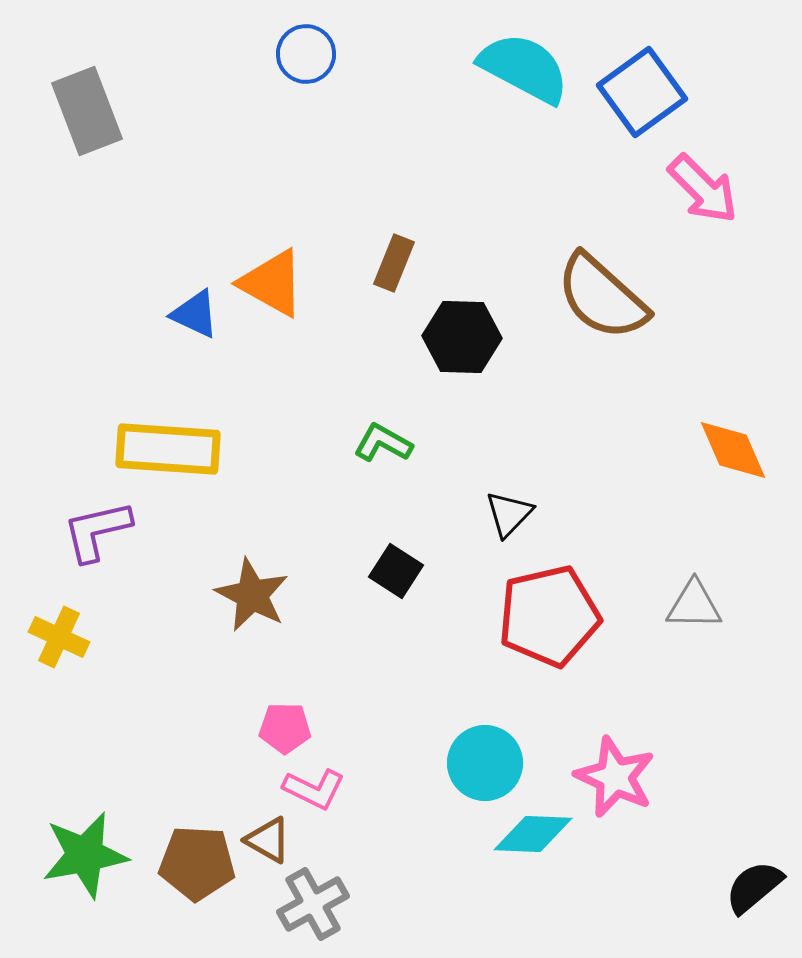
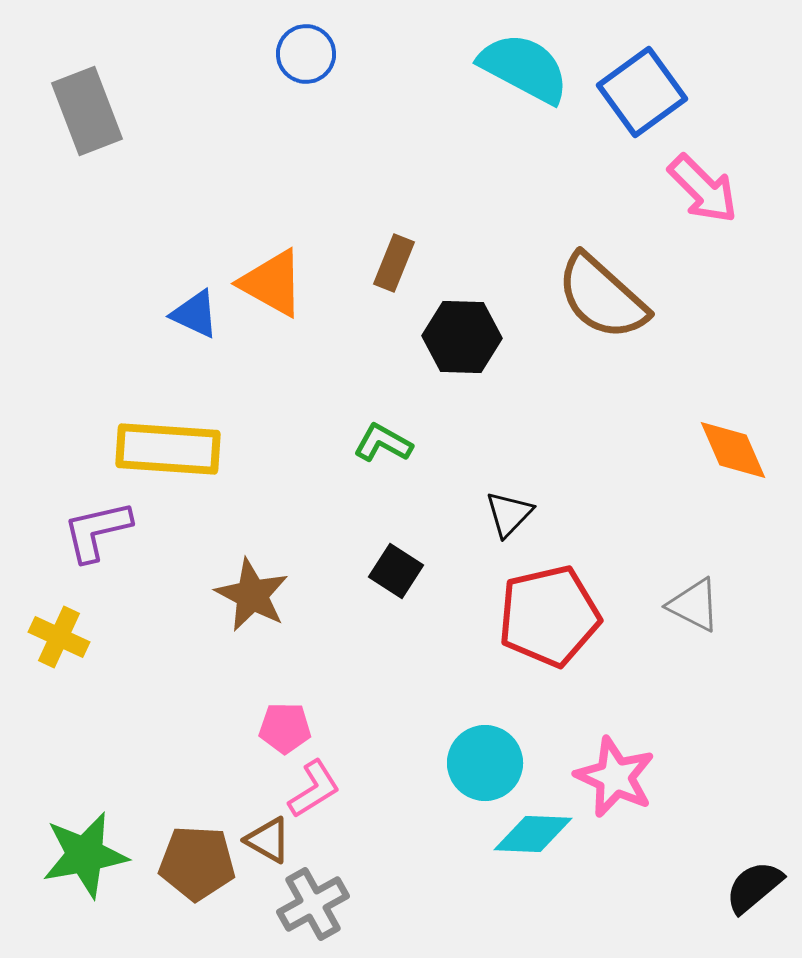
gray triangle: rotated 26 degrees clockwise
pink L-shape: rotated 58 degrees counterclockwise
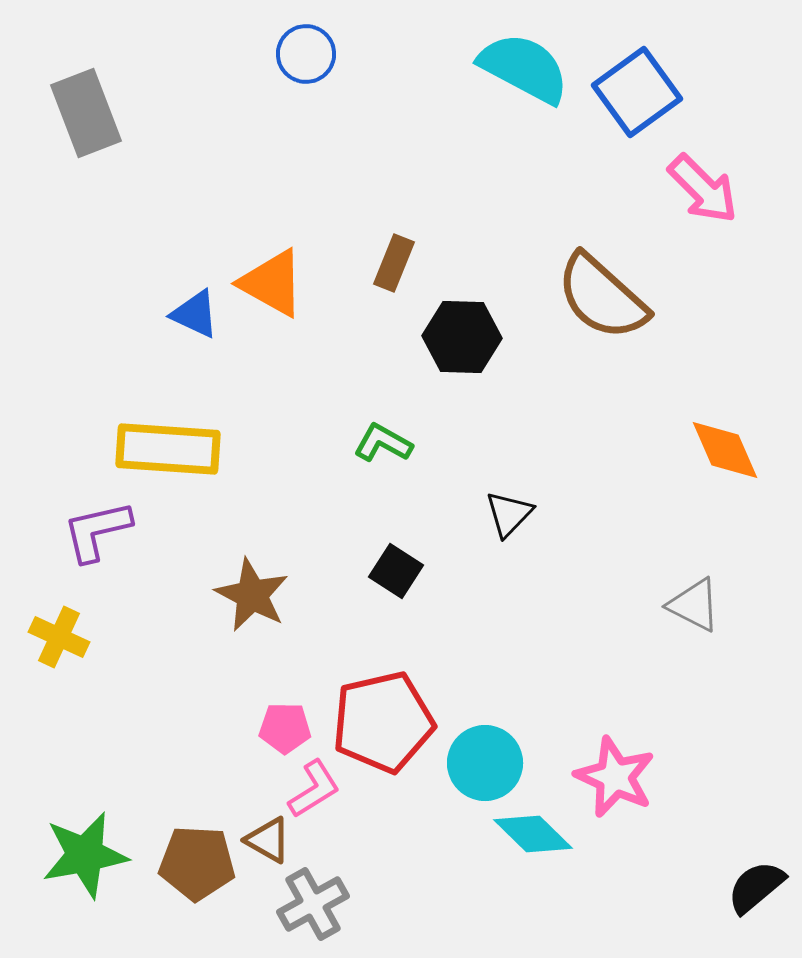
blue square: moved 5 px left
gray rectangle: moved 1 px left, 2 px down
orange diamond: moved 8 px left
red pentagon: moved 166 px left, 106 px down
cyan diamond: rotated 42 degrees clockwise
black semicircle: moved 2 px right
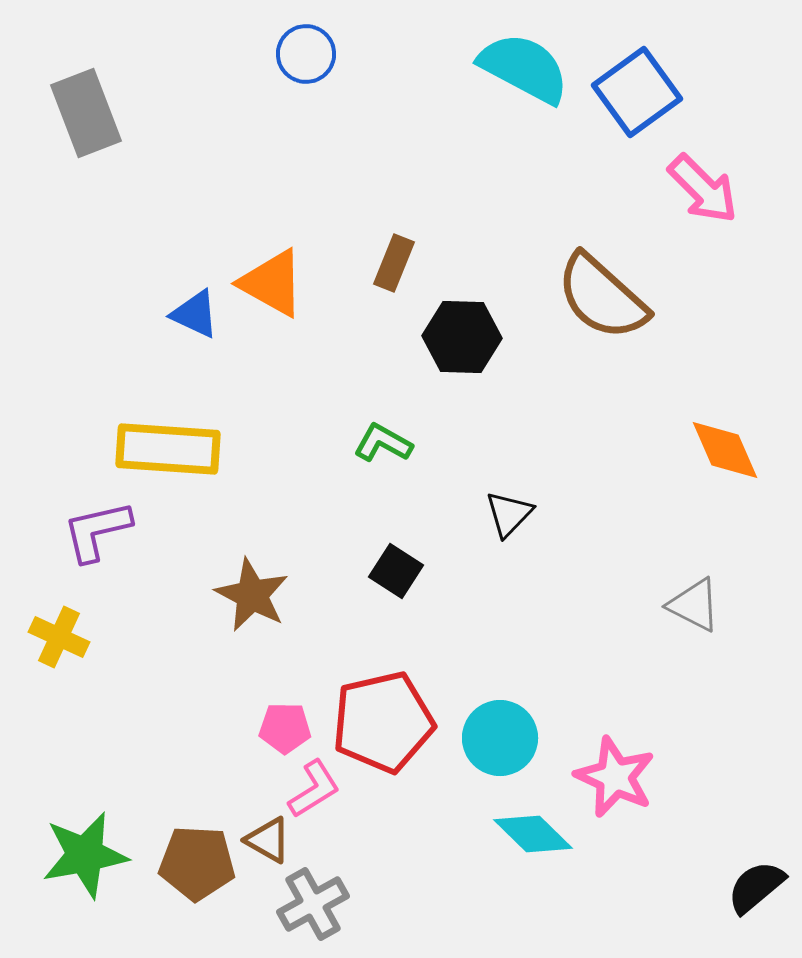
cyan circle: moved 15 px right, 25 px up
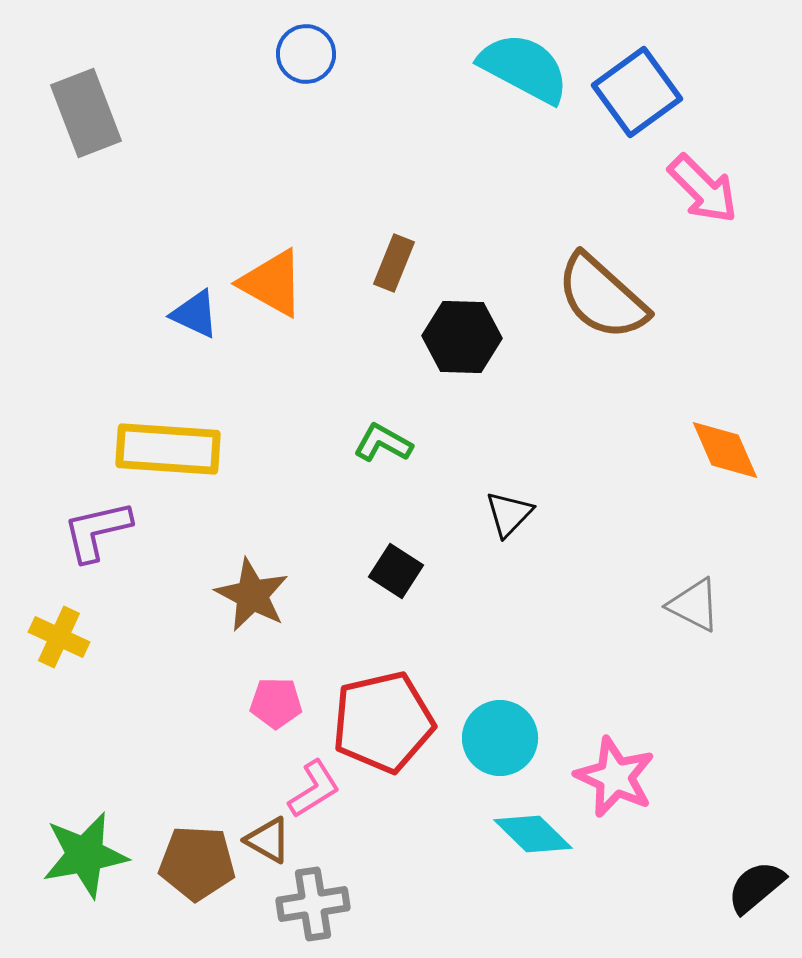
pink pentagon: moved 9 px left, 25 px up
gray cross: rotated 20 degrees clockwise
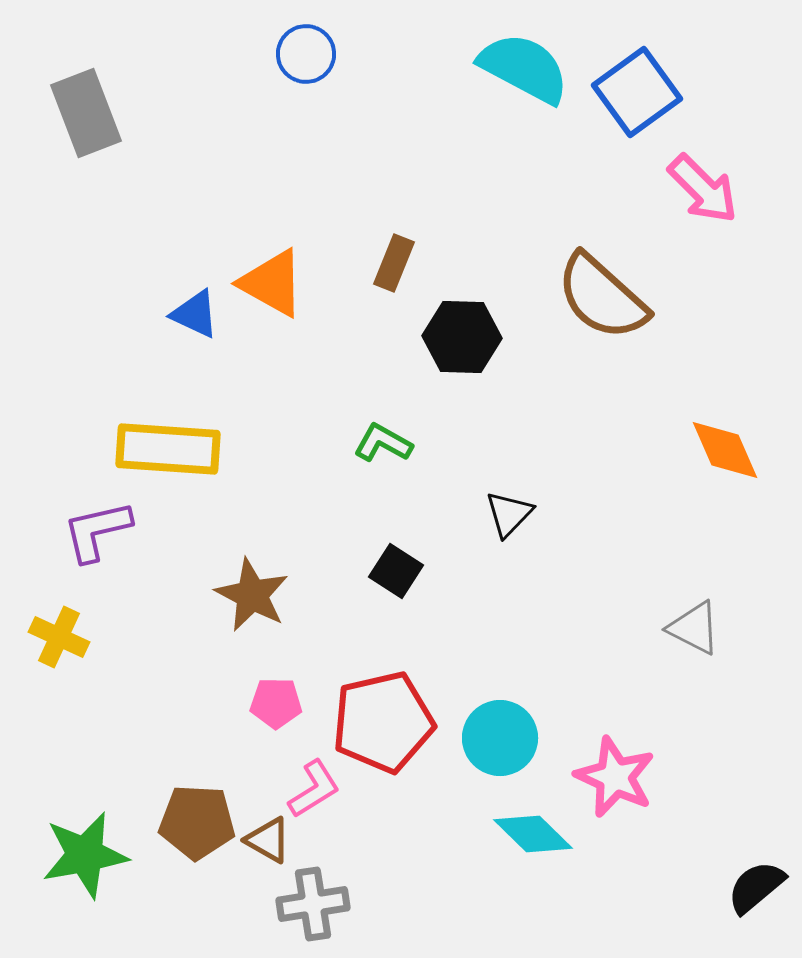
gray triangle: moved 23 px down
brown pentagon: moved 41 px up
